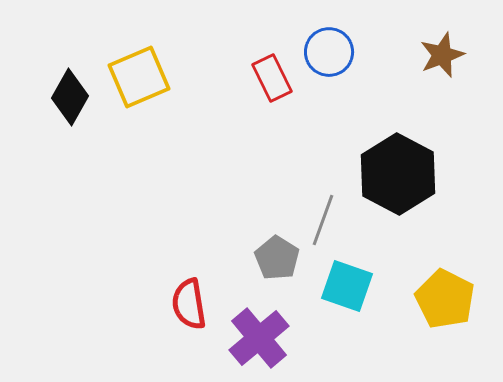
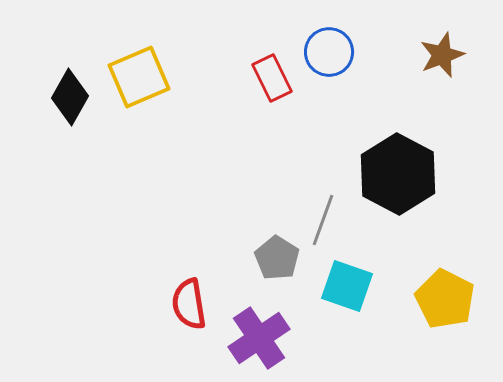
purple cross: rotated 6 degrees clockwise
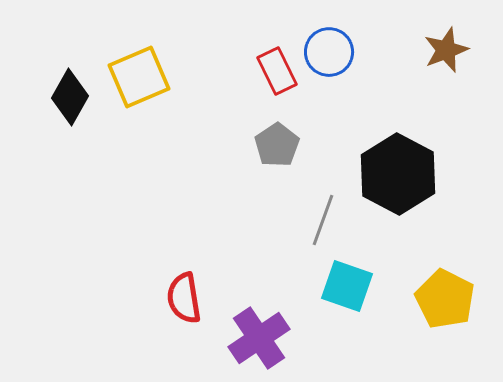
brown star: moved 4 px right, 5 px up
red rectangle: moved 5 px right, 7 px up
gray pentagon: moved 113 px up; rotated 6 degrees clockwise
red semicircle: moved 5 px left, 6 px up
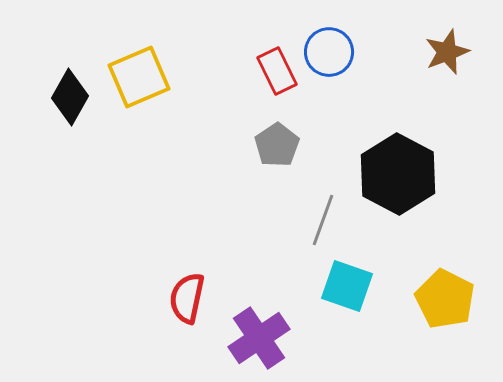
brown star: moved 1 px right, 2 px down
red semicircle: moved 3 px right; rotated 21 degrees clockwise
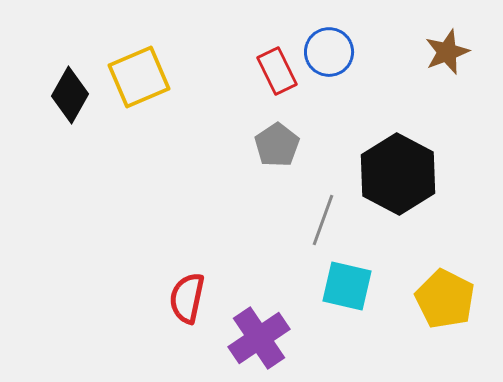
black diamond: moved 2 px up
cyan square: rotated 6 degrees counterclockwise
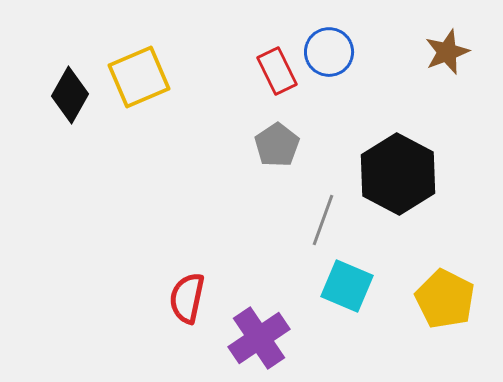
cyan square: rotated 10 degrees clockwise
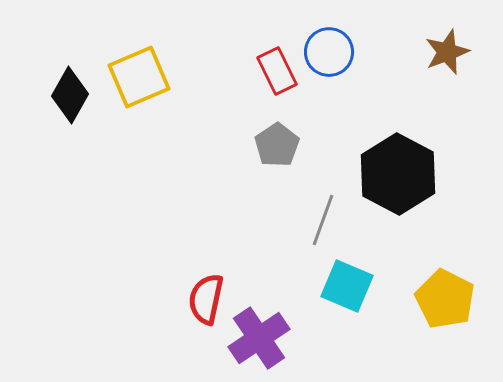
red semicircle: moved 19 px right, 1 px down
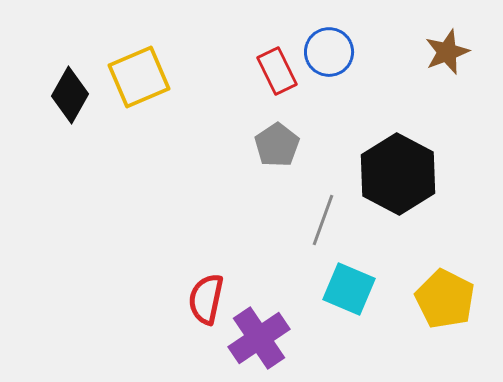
cyan square: moved 2 px right, 3 px down
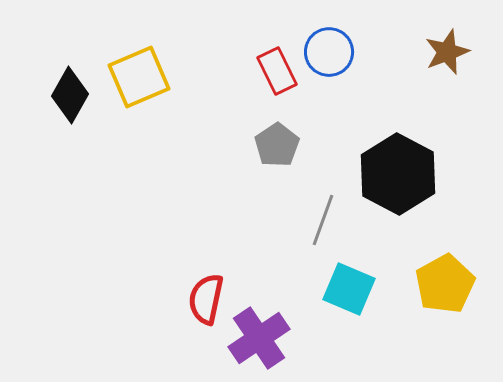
yellow pentagon: moved 15 px up; rotated 16 degrees clockwise
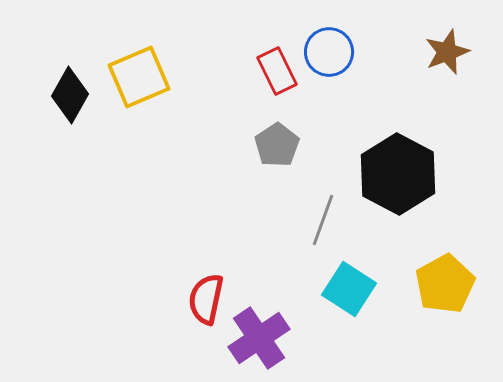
cyan square: rotated 10 degrees clockwise
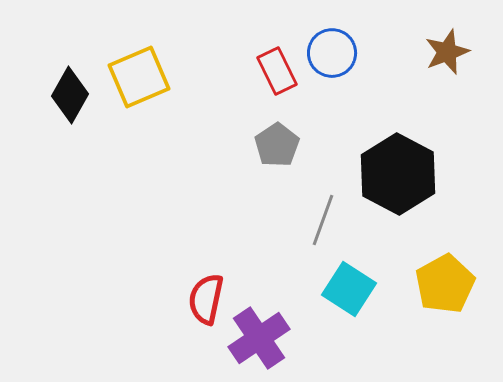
blue circle: moved 3 px right, 1 px down
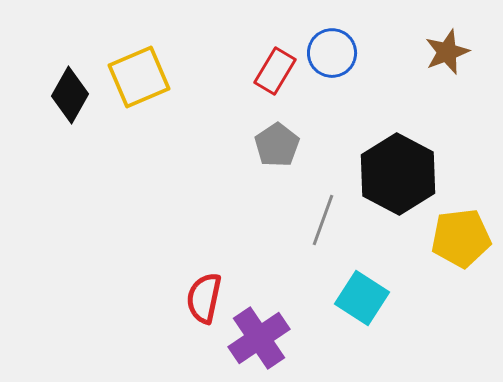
red rectangle: moved 2 px left; rotated 57 degrees clockwise
yellow pentagon: moved 16 px right, 46 px up; rotated 22 degrees clockwise
cyan square: moved 13 px right, 9 px down
red semicircle: moved 2 px left, 1 px up
